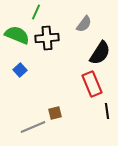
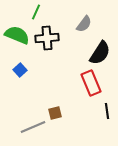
red rectangle: moved 1 px left, 1 px up
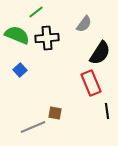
green line: rotated 28 degrees clockwise
brown square: rotated 24 degrees clockwise
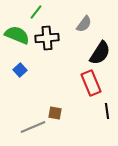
green line: rotated 14 degrees counterclockwise
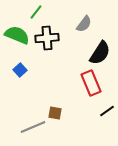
black line: rotated 63 degrees clockwise
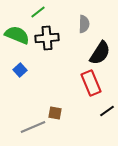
green line: moved 2 px right; rotated 14 degrees clockwise
gray semicircle: rotated 36 degrees counterclockwise
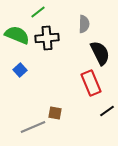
black semicircle: rotated 60 degrees counterclockwise
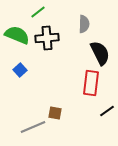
red rectangle: rotated 30 degrees clockwise
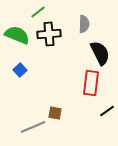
black cross: moved 2 px right, 4 px up
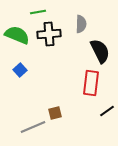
green line: rotated 28 degrees clockwise
gray semicircle: moved 3 px left
black semicircle: moved 2 px up
brown square: rotated 24 degrees counterclockwise
